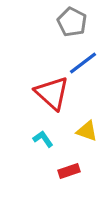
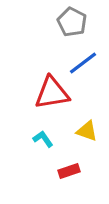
red triangle: rotated 51 degrees counterclockwise
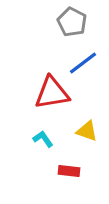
red rectangle: rotated 25 degrees clockwise
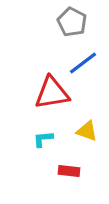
cyan L-shape: rotated 60 degrees counterclockwise
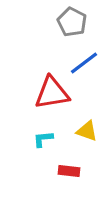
blue line: moved 1 px right
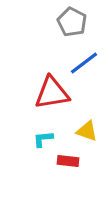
red rectangle: moved 1 px left, 10 px up
